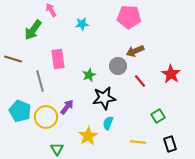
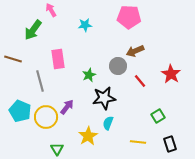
cyan star: moved 3 px right, 1 px down
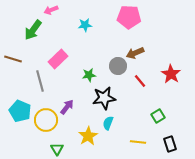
pink arrow: rotated 80 degrees counterclockwise
brown arrow: moved 2 px down
pink rectangle: rotated 54 degrees clockwise
green star: rotated 16 degrees clockwise
yellow circle: moved 3 px down
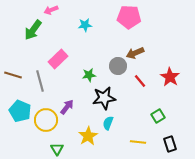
brown line: moved 16 px down
red star: moved 1 px left, 3 px down
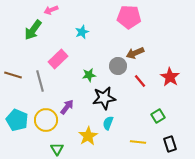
cyan star: moved 3 px left, 7 px down; rotated 16 degrees counterclockwise
cyan pentagon: moved 3 px left, 9 px down
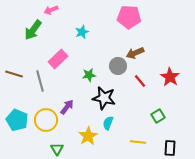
brown line: moved 1 px right, 1 px up
black star: rotated 20 degrees clockwise
black rectangle: moved 4 px down; rotated 21 degrees clockwise
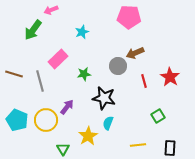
green star: moved 5 px left, 1 px up
red line: moved 4 px right; rotated 24 degrees clockwise
yellow line: moved 3 px down; rotated 14 degrees counterclockwise
green triangle: moved 6 px right
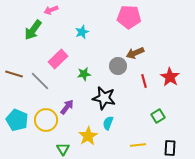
gray line: rotated 30 degrees counterclockwise
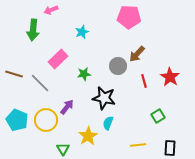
green arrow: rotated 30 degrees counterclockwise
brown arrow: moved 2 px right, 1 px down; rotated 24 degrees counterclockwise
gray line: moved 2 px down
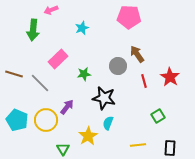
cyan star: moved 4 px up
brown arrow: rotated 102 degrees clockwise
